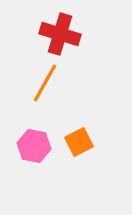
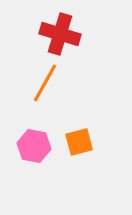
orange square: rotated 12 degrees clockwise
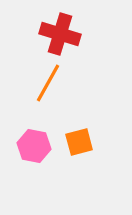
orange line: moved 3 px right
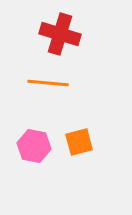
orange line: rotated 66 degrees clockwise
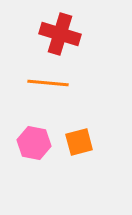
pink hexagon: moved 3 px up
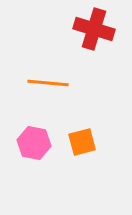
red cross: moved 34 px right, 5 px up
orange square: moved 3 px right
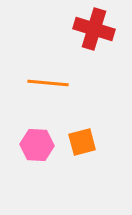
pink hexagon: moved 3 px right, 2 px down; rotated 8 degrees counterclockwise
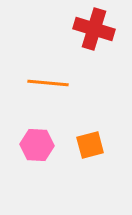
orange square: moved 8 px right, 3 px down
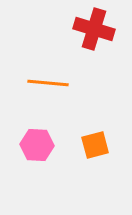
orange square: moved 5 px right
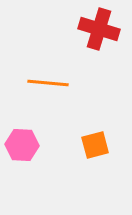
red cross: moved 5 px right
pink hexagon: moved 15 px left
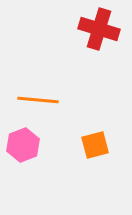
orange line: moved 10 px left, 17 px down
pink hexagon: moved 1 px right; rotated 24 degrees counterclockwise
